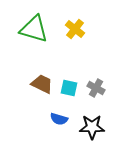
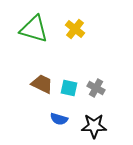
black star: moved 2 px right, 1 px up
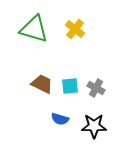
cyan square: moved 1 px right, 2 px up; rotated 18 degrees counterclockwise
blue semicircle: moved 1 px right
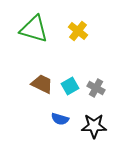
yellow cross: moved 3 px right, 2 px down
cyan square: rotated 24 degrees counterclockwise
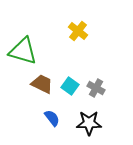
green triangle: moved 11 px left, 22 px down
cyan square: rotated 24 degrees counterclockwise
blue semicircle: moved 8 px left, 1 px up; rotated 144 degrees counterclockwise
black star: moved 5 px left, 3 px up
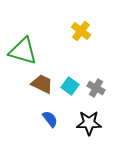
yellow cross: moved 3 px right
blue semicircle: moved 2 px left, 1 px down
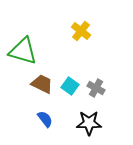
blue semicircle: moved 5 px left
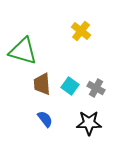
brown trapezoid: rotated 120 degrees counterclockwise
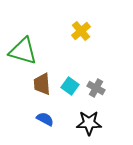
yellow cross: rotated 12 degrees clockwise
blue semicircle: rotated 24 degrees counterclockwise
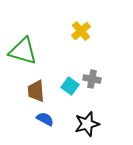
brown trapezoid: moved 6 px left, 7 px down
gray cross: moved 4 px left, 9 px up; rotated 18 degrees counterclockwise
black star: moved 2 px left, 1 px down; rotated 15 degrees counterclockwise
